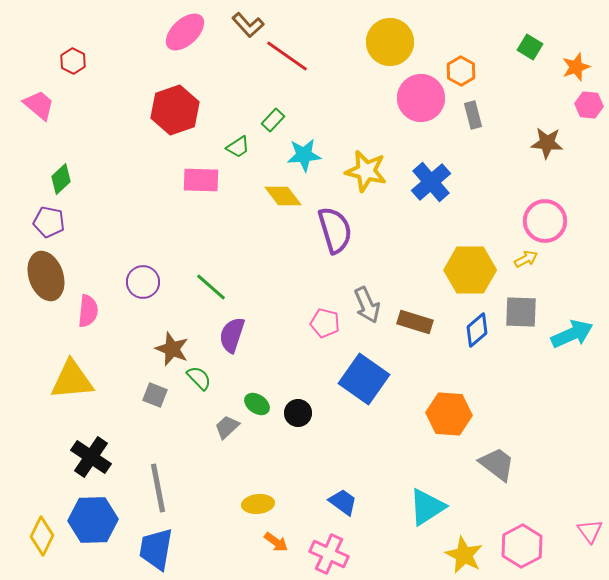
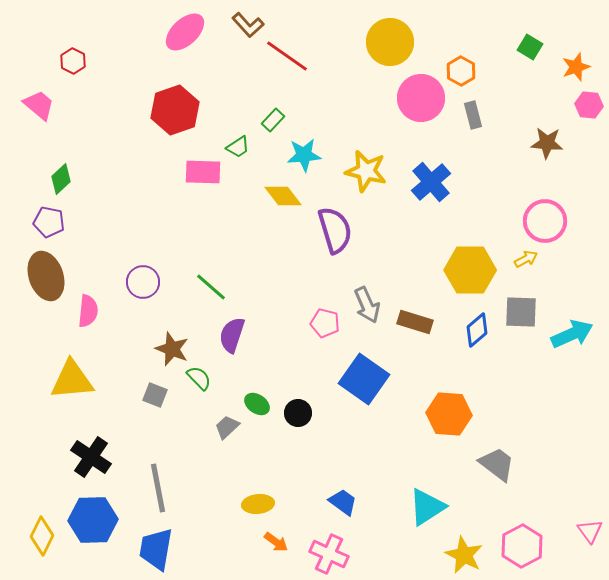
pink rectangle at (201, 180): moved 2 px right, 8 px up
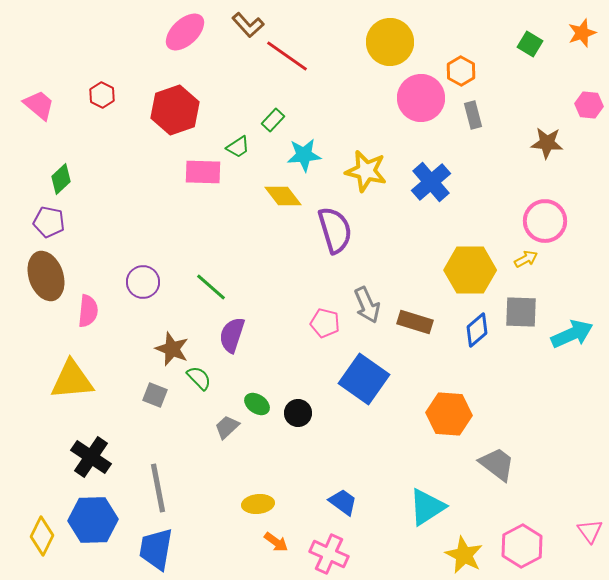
green square at (530, 47): moved 3 px up
red hexagon at (73, 61): moved 29 px right, 34 px down
orange star at (576, 67): moved 6 px right, 34 px up
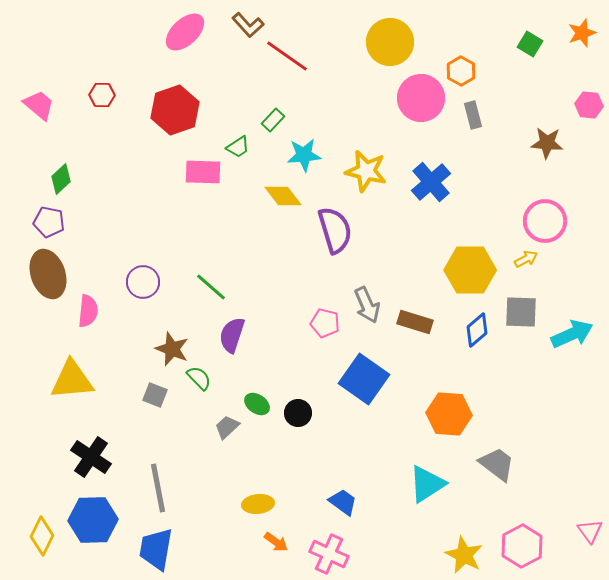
red hexagon at (102, 95): rotated 25 degrees counterclockwise
brown ellipse at (46, 276): moved 2 px right, 2 px up
cyan triangle at (427, 507): moved 23 px up
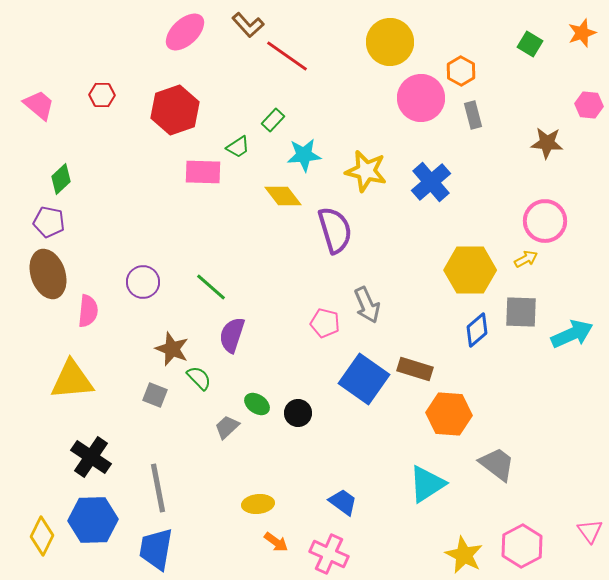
brown rectangle at (415, 322): moved 47 px down
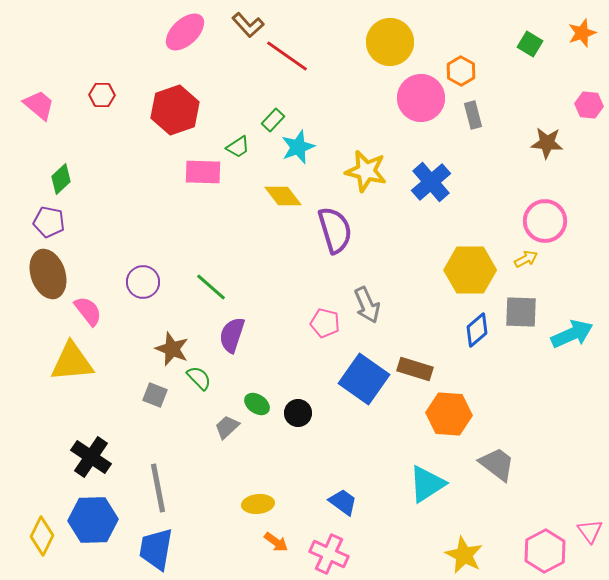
cyan star at (304, 155): moved 6 px left, 8 px up; rotated 16 degrees counterclockwise
pink semicircle at (88, 311): rotated 44 degrees counterclockwise
yellow triangle at (72, 380): moved 18 px up
pink hexagon at (522, 546): moved 23 px right, 5 px down
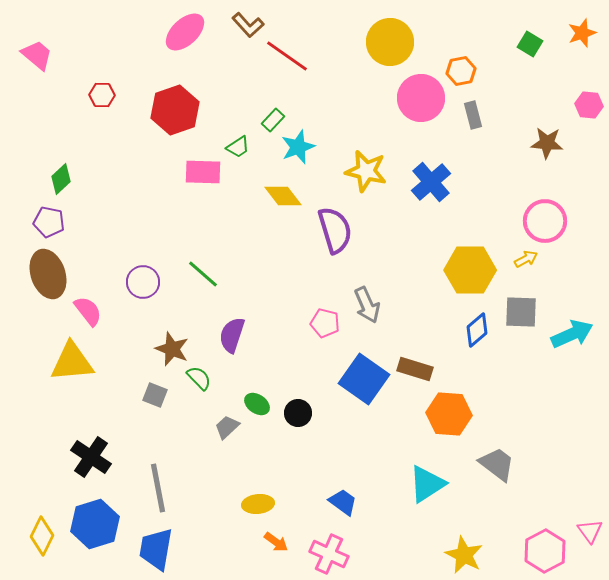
orange hexagon at (461, 71): rotated 20 degrees clockwise
pink trapezoid at (39, 105): moved 2 px left, 50 px up
green line at (211, 287): moved 8 px left, 13 px up
blue hexagon at (93, 520): moved 2 px right, 4 px down; rotated 15 degrees counterclockwise
